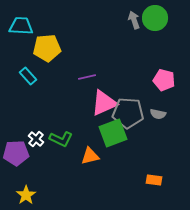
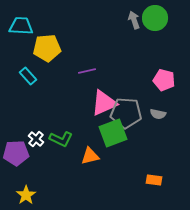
purple line: moved 6 px up
gray pentagon: moved 2 px left
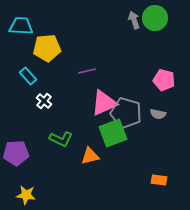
gray pentagon: rotated 12 degrees clockwise
white cross: moved 8 px right, 38 px up
orange rectangle: moved 5 px right
yellow star: rotated 30 degrees counterclockwise
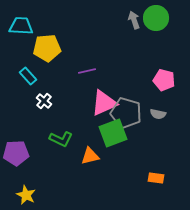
green circle: moved 1 px right
orange rectangle: moved 3 px left, 2 px up
yellow star: rotated 18 degrees clockwise
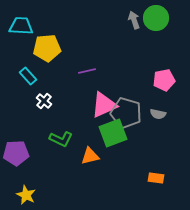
pink pentagon: rotated 25 degrees counterclockwise
pink triangle: moved 2 px down
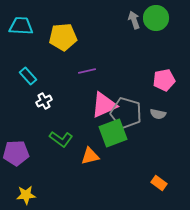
yellow pentagon: moved 16 px right, 11 px up
white cross: rotated 21 degrees clockwise
green L-shape: rotated 10 degrees clockwise
orange rectangle: moved 3 px right, 5 px down; rotated 28 degrees clockwise
yellow star: rotated 30 degrees counterclockwise
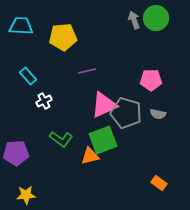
pink pentagon: moved 13 px left; rotated 10 degrees clockwise
green square: moved 10 px left, 7 px down
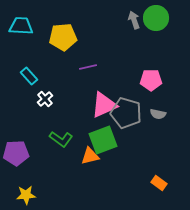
purple line: moved 1 px right, 4 px up
cyan rectangle: moved 1 px right
white cross: moved 1 px right, 2 px up; rotated 14 degrees counterclockwise
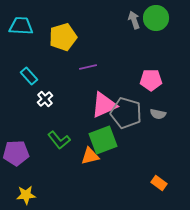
yellow pentagon: rotated 12 degrees counterclockwise
green L-shape: moved 2 px left, 1 px down; rotated 15 degrees clockwise
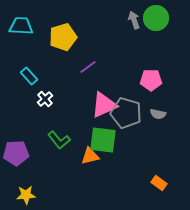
purple line: rotated 24 degrees counterclockwise
green square: rotated 28 degrees clockwise
